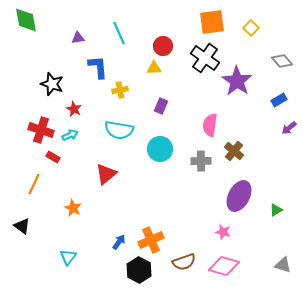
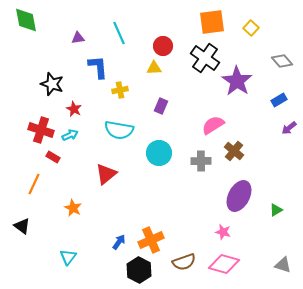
pink semicircle: moved 3 px right; rotated 50 degrees clockwise
cyan circle: moved 1 px left, 4 px down
pink diamond: moved 2 px up
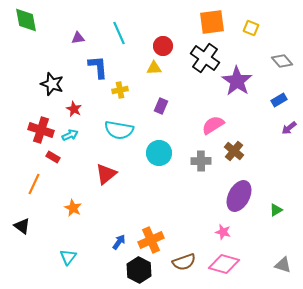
yellow square: rotated 21 degrees counterclockwise
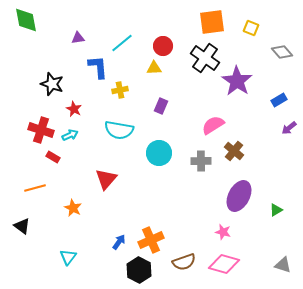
cyan line: moved 3 px right, 10 px down; rotated 75 degrees clockwise
gray diamond: moved 9 px up
red triangle: moved 5 px down; rotated 10 degrees counterclockwise
orange line: moved 1 px right, 4 px down; rotated 50 degrees clockwise
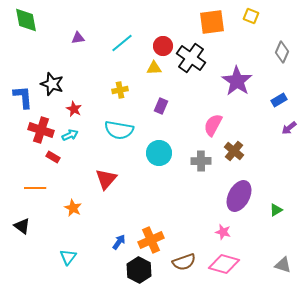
yellow square: moved 12 px up
gray diamond: rotated 65 degrees clockwise
black cross: moved 14 px left
blue L-shape: moved 75 px left, 30 px down
pink semicircle: rotated 30 degrees counterclockwise
orange line: rotated 15 degrees clockwise
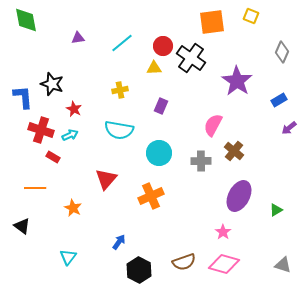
pink star: rotated 21 degrees clockwise
orange cross: moved 44 px up
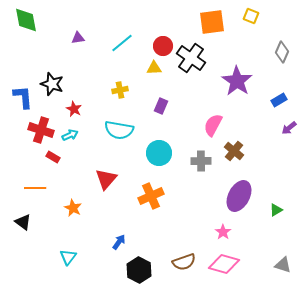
black triangle: moved 1 px right, 4 px up
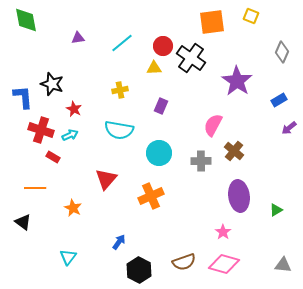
purple ellipse: rotated 36 degrees counterclockwise
gray triangle: rotated 12 degrees counterclockwise
